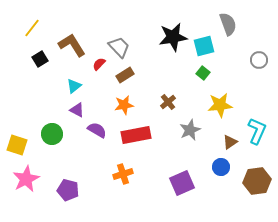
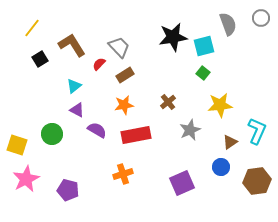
gray circle: moved 2 px right, 42 px up
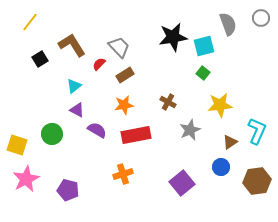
yellow line: moved 2 px left, 6 px up
brown cross: rotated 21 degrees counterclockwise
purple square: rotated 15 degrees counterclockwise
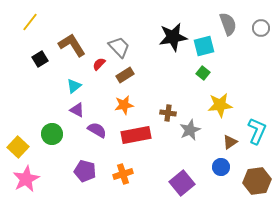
gray circle: moved 10 px down
brown cross: moved 11 px down; rotated 21 degrees counterclockwise
yellow square: moved 1 px right, 2 px down; rotated 25 degrees clockwise
purple pentagon: moved 17 px right, 19 px up
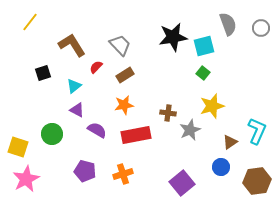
gray trapezoid: moved 1 px right, 2 px up
black square: moved 3 px right, 14 px down; rotated 14 degrees clockwise
red semicircle: moved 3 px left, 3 px down
yellow star: moved 8 px left, 1 px down; rotated 10 degrees counterclockwise
yellow square: rotated 25 degrees counterclockwise
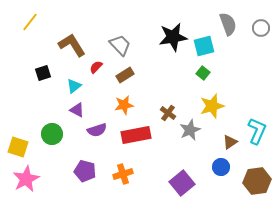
brown cross: rotated 28 degrees clockwise
purple semicircle: rotated 132 degrees clockwise
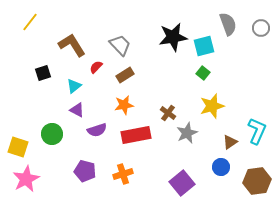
gray star: moved 3 px left, 3 px down
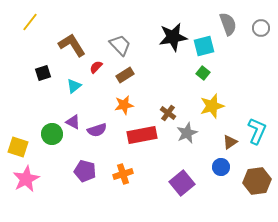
purple triangle: moved 4 px left, 12 px down
red rectangle: moved 6 px right
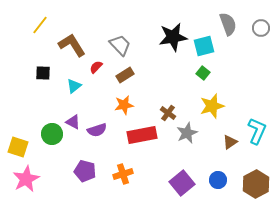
yellow line: moved 10 px right, 3 px down
black square: rotated 21 degrees clockwise
blue circle: moved 3 px left, 13 px down
brown hexagon: moved 1 px left, 3 px down; rotated 20 degrees counterclockwise
